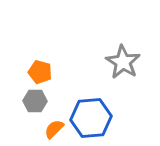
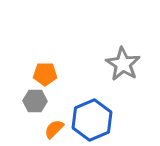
gray star: moved 2 px down
orange pentagon: moved 5 px right, 2 px down; rotated 15 degrees counterclockwise
blue hexagon: moved 1 px right, 2 px down; rotated 18 degrees counterclockwise
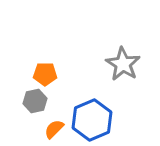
gray hexagon: rotated 15 degrees counterclockwise
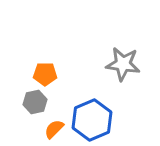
gray star: rotated 24 degrees counterclockwise
gray hexagon: moved 1 px down
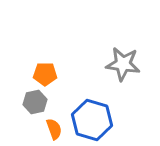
blue hexagon: rotated 21 degrees counterclockwise
orange semicircle: rotated 115 degrees clockwise
